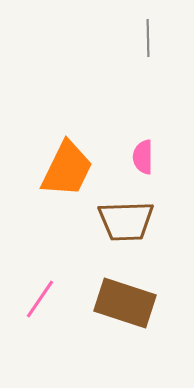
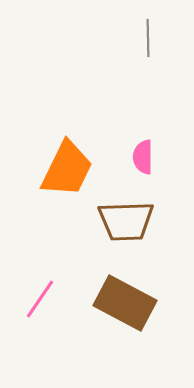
brown rectangle: rotated 10 degrees clockwise
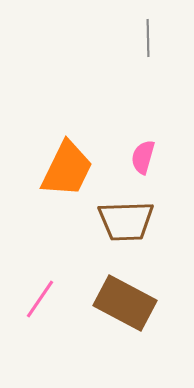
pink semicircle: rotated 16 degrees clockwise
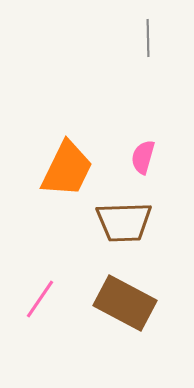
brown trapezoid: moved 2 px left, 1 px down
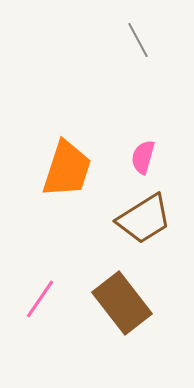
gray line: moved 10 px left, 2 px down; rotated 27 degrees counterclockwise
orange trapezoid: rotated 8 degrees counterclockwise
brown trapezoid: moved 20 px right, 3 px up; rotated 30 degrees counterclockwise
brown rectangle: moved 3 px left; rotated 24 degrees clockwise
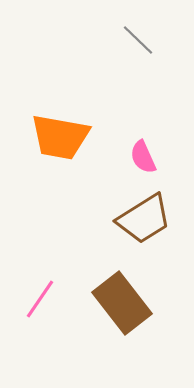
gray line: rotated 18 degrees counterclockwise
pink semicircle: rotated 40 degrees counterclockwise
orange trapezoid: moved 7 px left, 32 px up; rotated 82 degrees clockwise
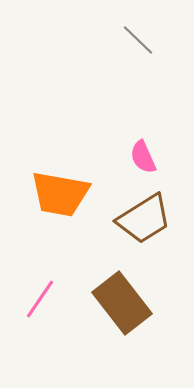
orange trapezoid: moved 57 px down
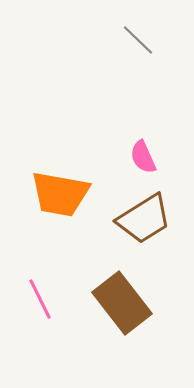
pink line: rotated 60 degrees counterclockwise
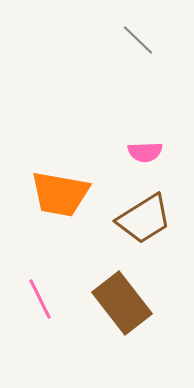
pink semicircle: moved 2 px right, 5 px up; rotated 68 degrees counterclockwise
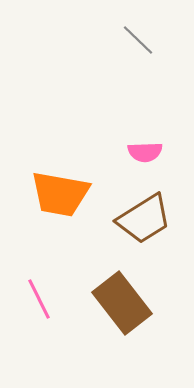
pink line: moved 1 px left
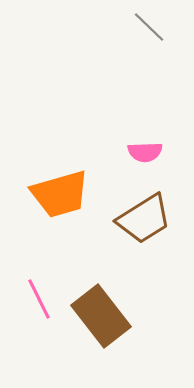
gray line: moved 11 px right, 13 px up
orange trapezoid: rotated 26 degrees counterclockwise
brown rectangle: moved 21 px left, 13 px down
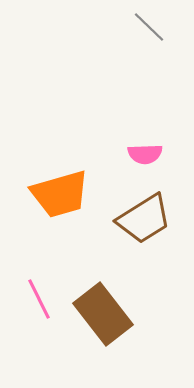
pink semicircle: moved 2 px down
brown rectangle: moved 2 px right, 2 px up
